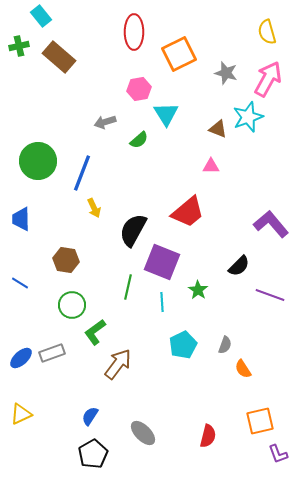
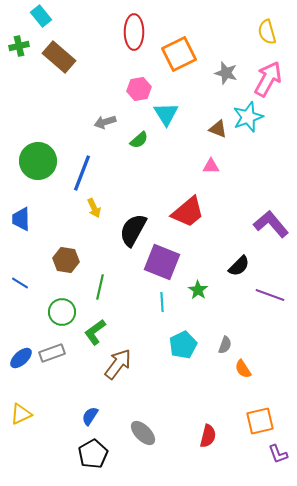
green line at (128, 287): moved 28 px left
green circle at (72, 305): moved 10 px left, 7 px down
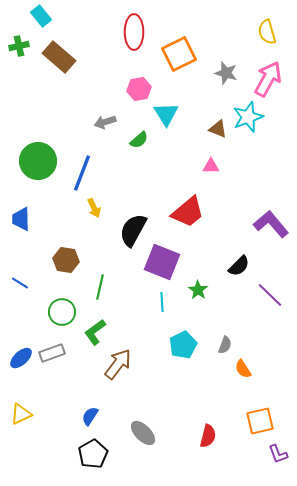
purple line at (270, 295): rotated 24 degrees clockwise
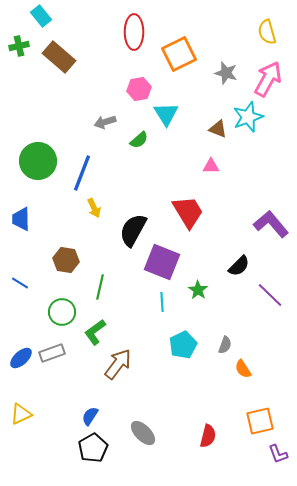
red trapezoid at (188, 212): rotated 81 degrees counterclockwise
black pentagon at (93, 454): moved 6 px up
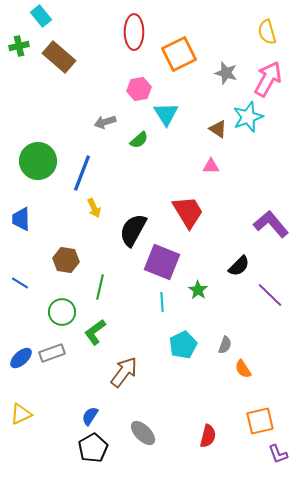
brown triangle at (218, 129): rotated 12 degrees clockwise
brown arrow at (118, 364): moved 6 px right, 8 px down
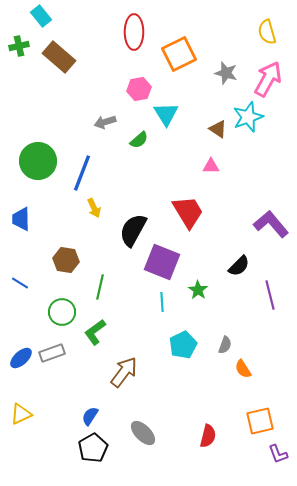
purple line at (270, 295): rotated 32 degrees clockwise
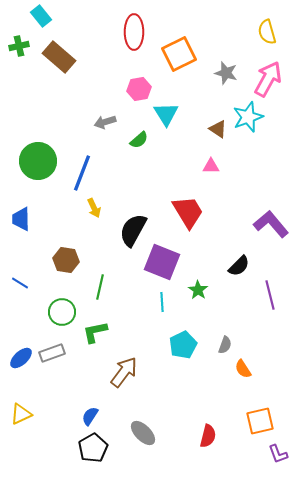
green L-shape at (95, 332): rotated 24 degrees clockwise
